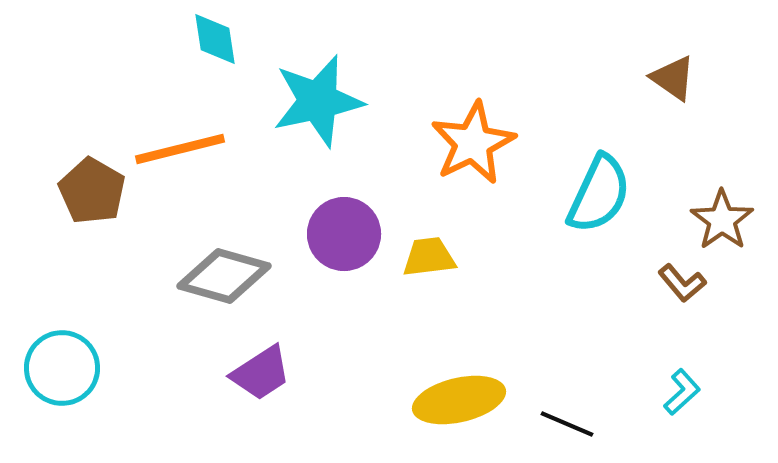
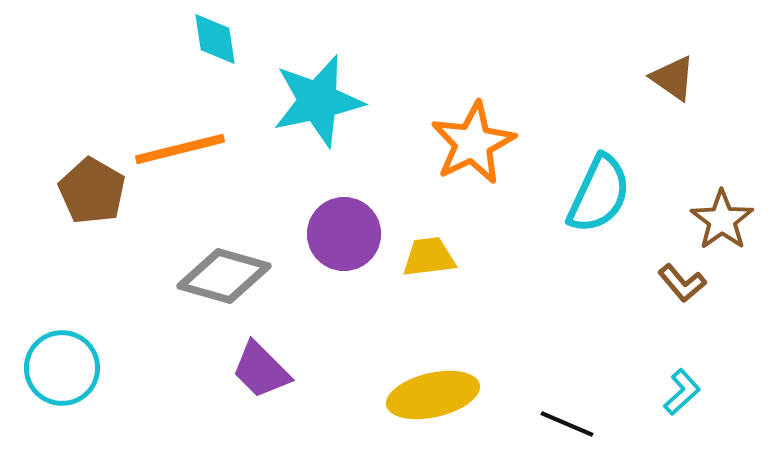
purple trapezoid: moved 3 px up; rotated 78 degrees clockwise
yellow ellipse: moved 26 px left, 5 px up
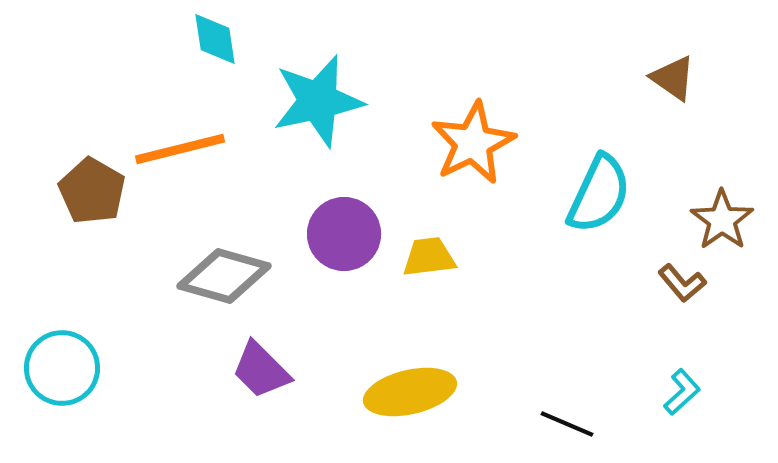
yellow ellipse: moved 23 px left, 3 px up
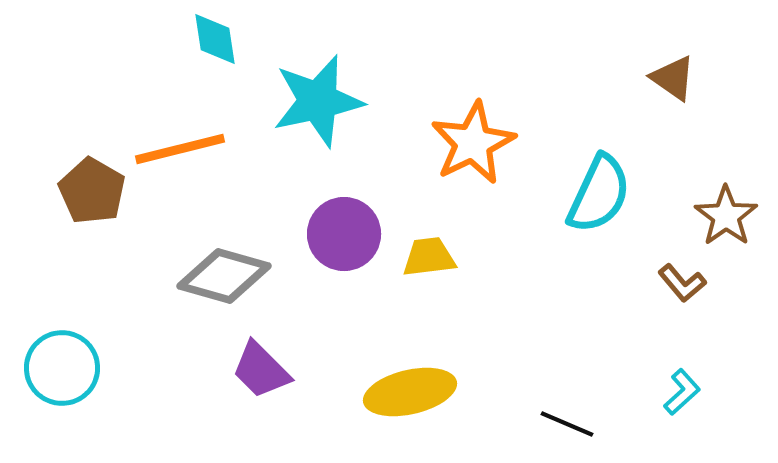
brown star: moved 4 px right, 4 px up
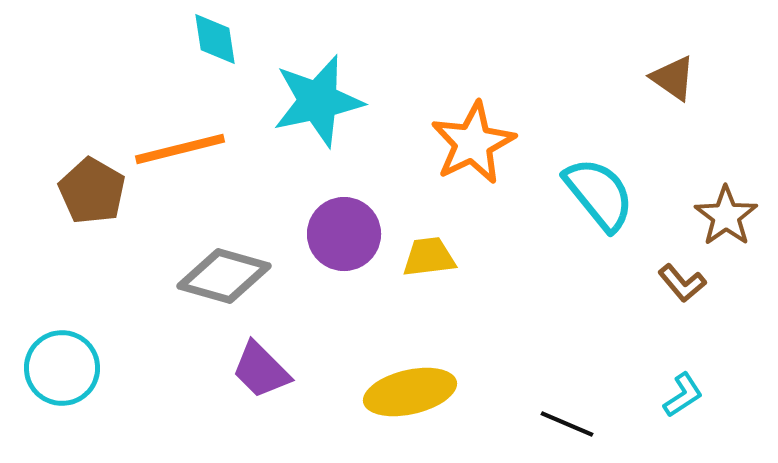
cyan semicircle: rotated 64 degrees counterclockwise
cyan L-shape: moved 1 px right, 3 px down; rotated 9 degrees clockwise
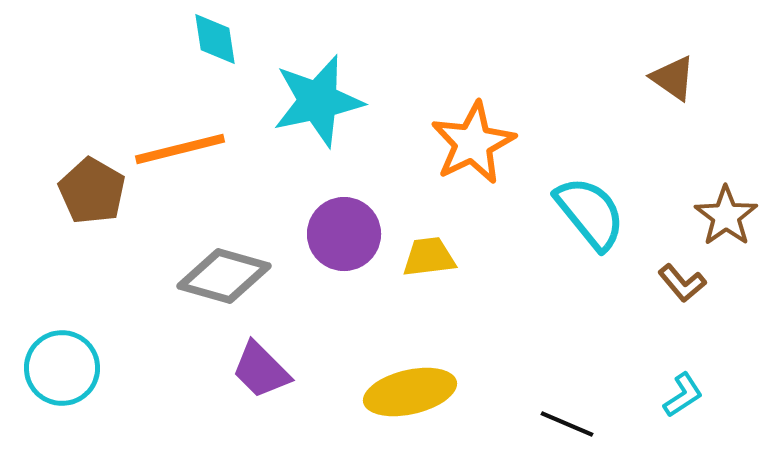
cyan semicircle: moved 9 px left, 19 px down
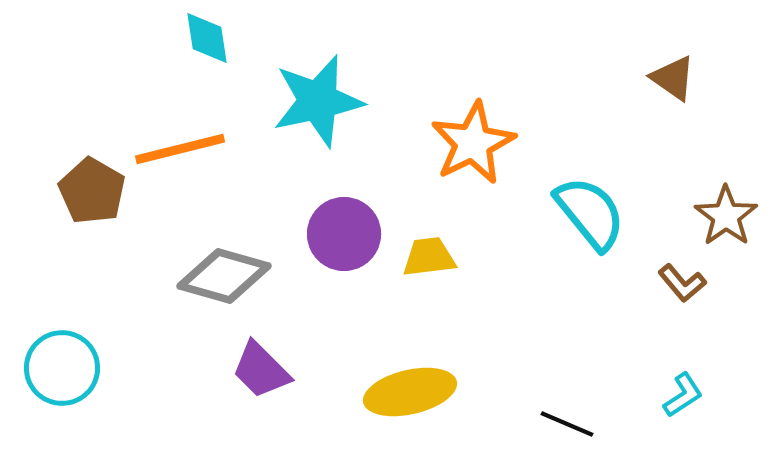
cyan diamond: moved 8 px left, 1 px up
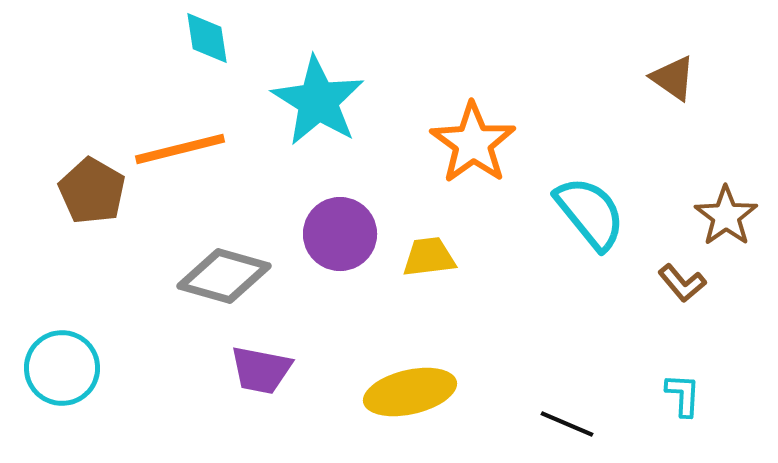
cyan star: rotated 28 degrees counterclockwise
orange star: rotated 10 degrees counterclockwise
purple circle: moved 4 px left
purple trapezoid: rotated 34 degrees counterclockwise
cyan L-shape: rotated 54 degrees counterclockwise
